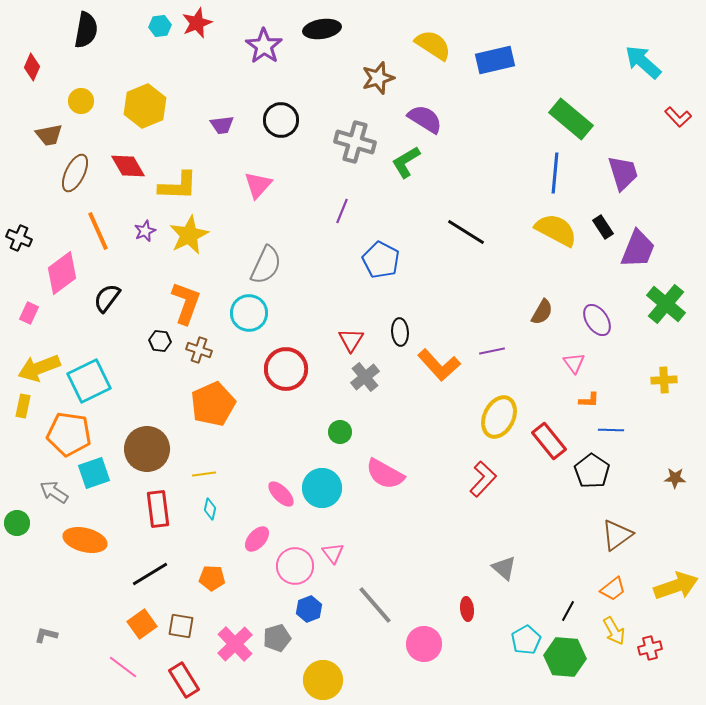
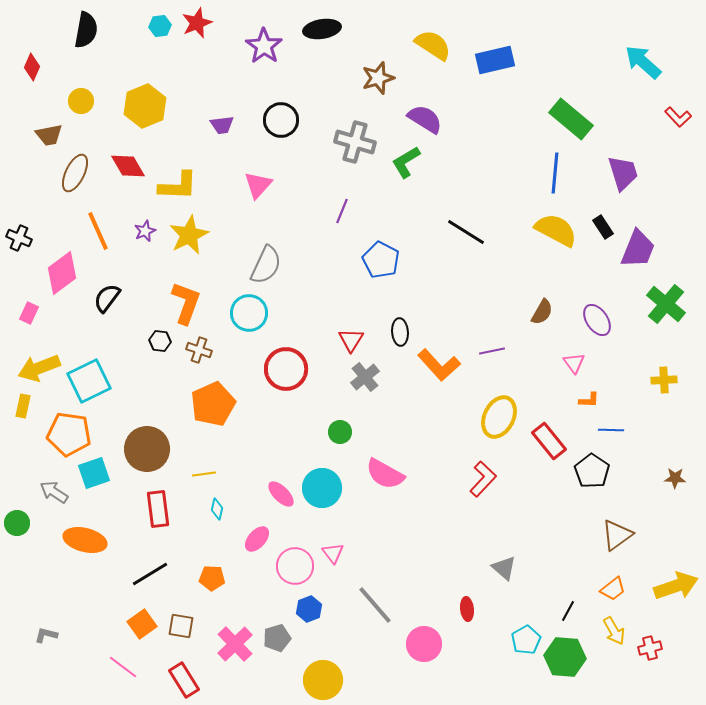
cyan diamond at (210, 509): moved 7 px right
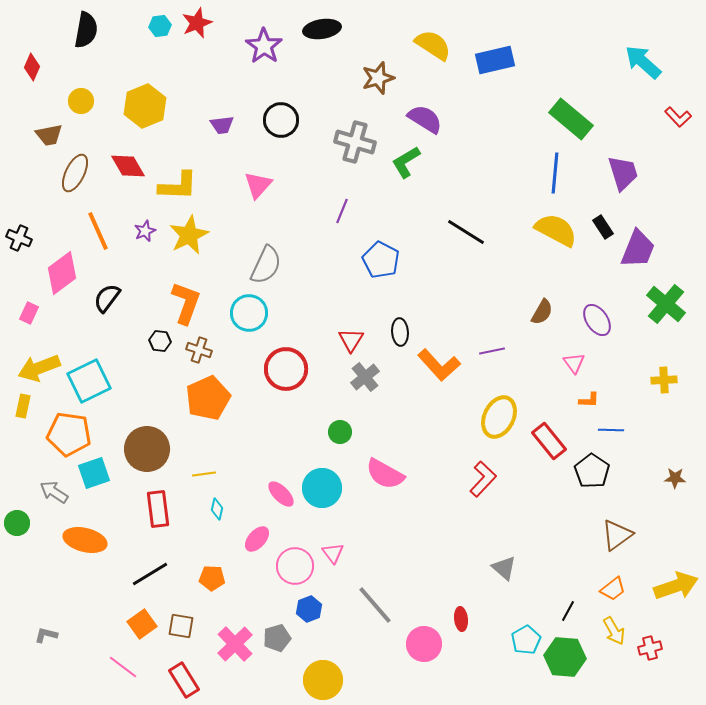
orange pentagon at (213, 404): moved 5 px left, 6 px up
red ellipse at (467, 609): moved 6 px left, 10 px down
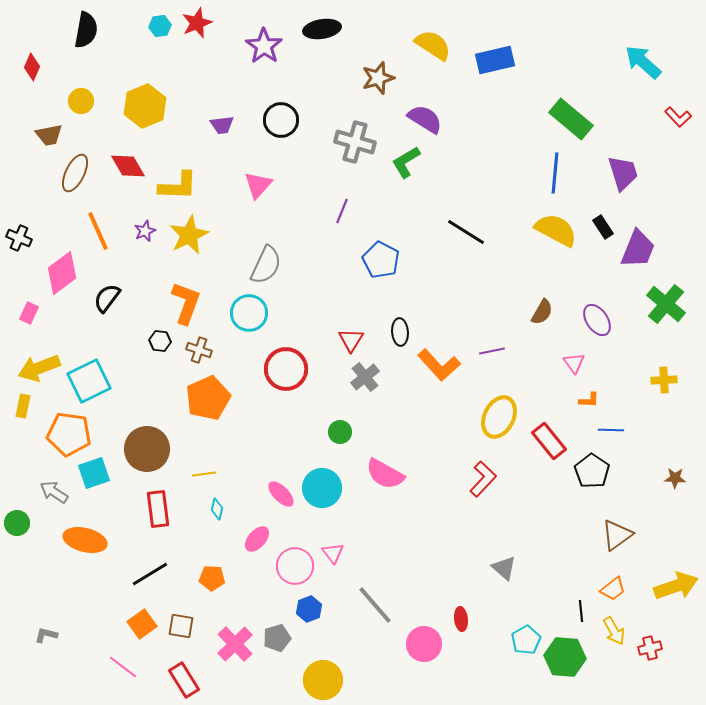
black line at (568, 611): moved 13 px right; rotated 35 degrees counterclockwise
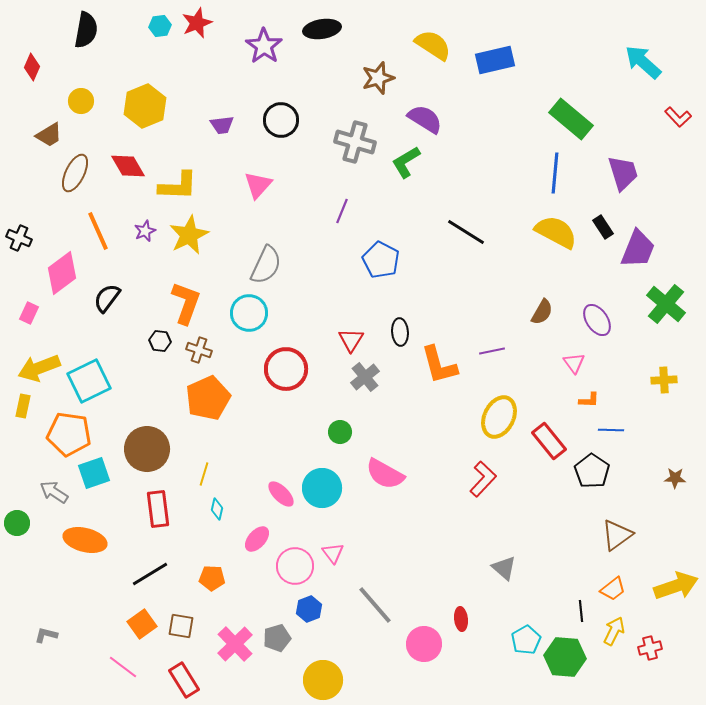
brown trapezoid at (49, 135): rotated 20 degrees counterclockwise
yellow semicircle at (556, 230): moved 2 px down
orange L-shape at (439, 365): rotated 27 degrees clockwise
yellow line at (204, 474): rotated 65 degrees counterclockwise
yellow arrow at (614, 631): rotated 124 degrees counterclockwise
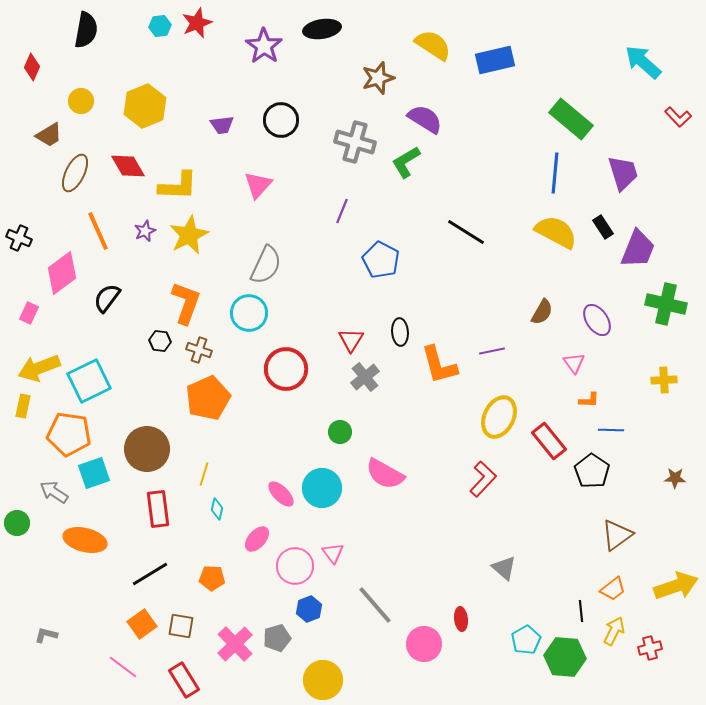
green cross at (666, 304): rotated 27 degrees counterclockwise
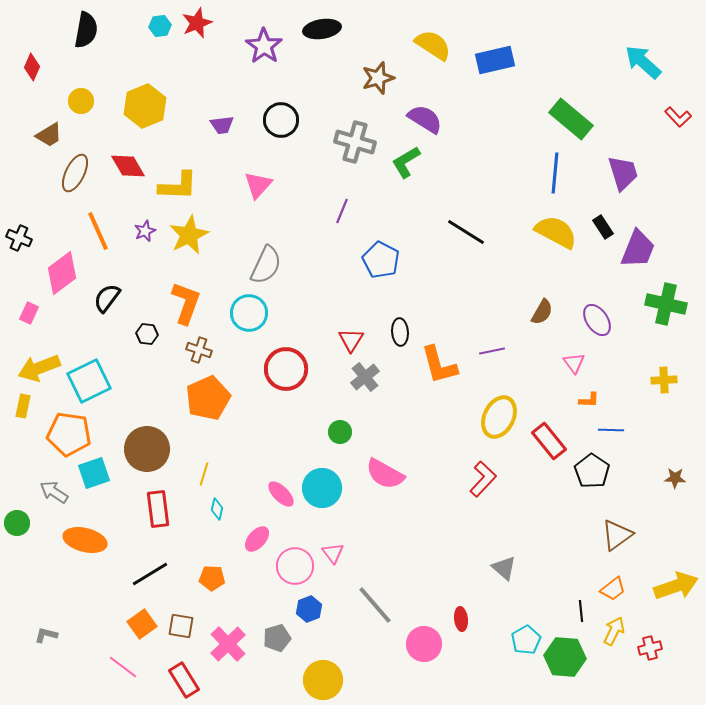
black hexagon at (160, 341): moved 13 px left, 7 px up
pink cross at (235, 644): moved 7 px left
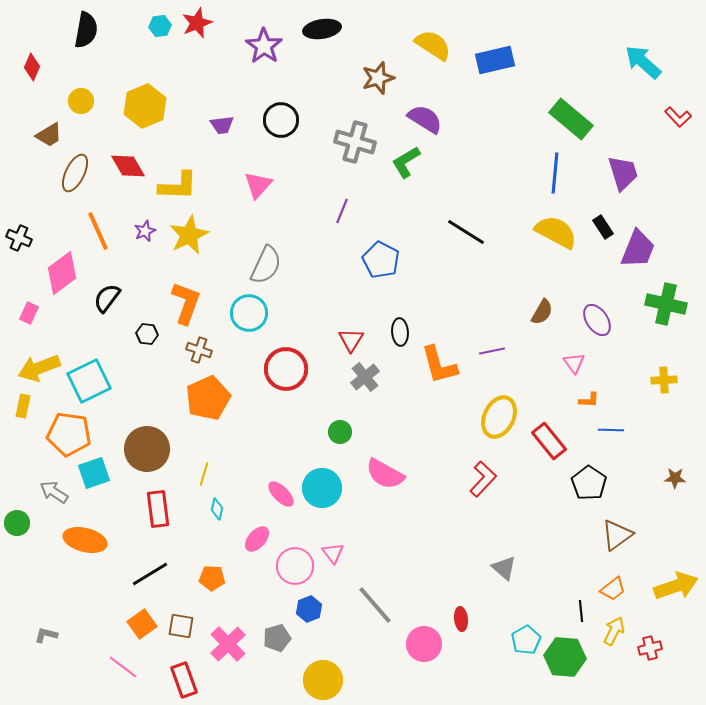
black pentagon at (592, 471): moved 3 px left, 12 px down
red rectangle at (184, 680): rotated 12 degrees clockwise
